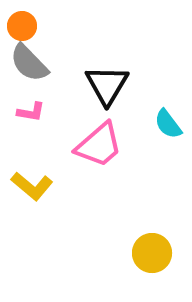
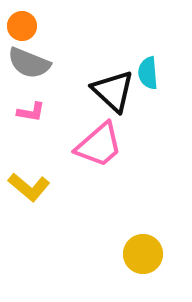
gray semicircle: rotated 24 degrees counterclockwise
black triangle: moved 6 px right, 6 px down; rotated 18 degrees counterclockwise
cyan semicircle: moved 20 px left, 51 px up; rotated 32 degrees clockwise
yellow L-shape: moved 3 px left, 1 px down
yellow circle: moved 9 px left, 1 px down
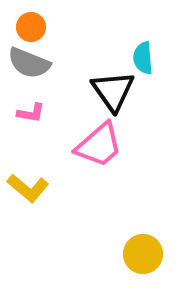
orange circle: moved 9 px right, 1 px down
cyan semicircle: moved 5 px left, 15 px up
black triangle: rotated 12 degrees clockwise
pink L-shape: moved 1 px down
yellow L-shape: moved 1 px left, 1 px down
